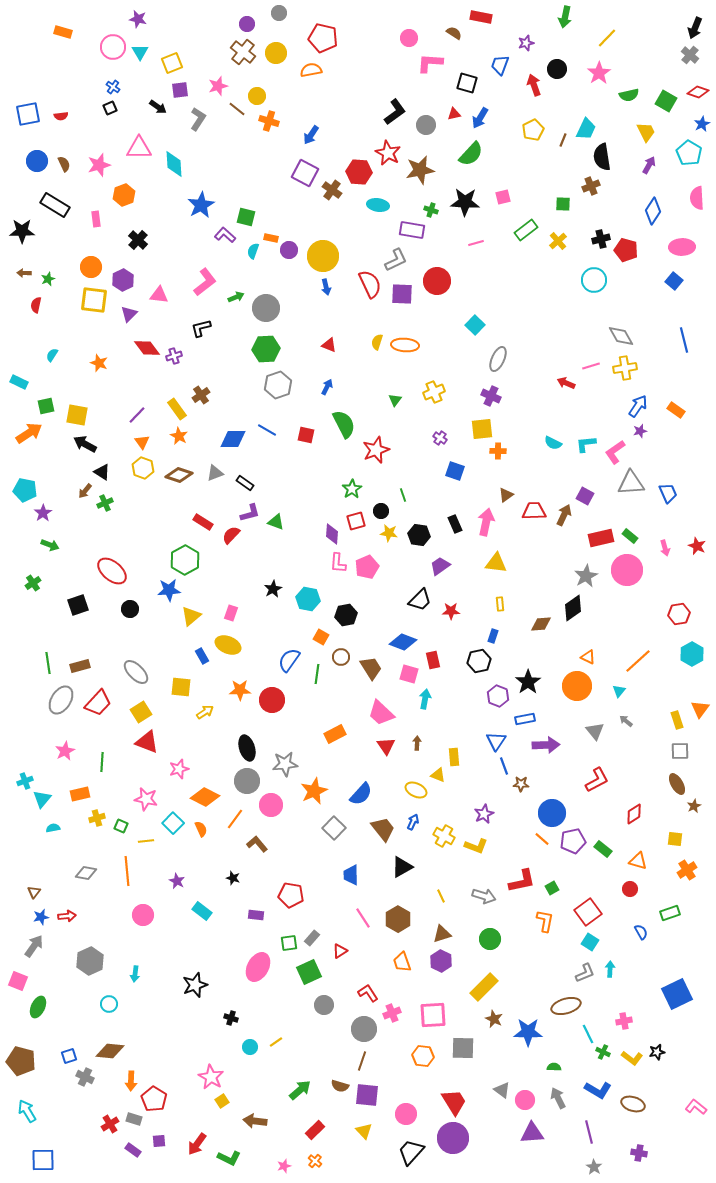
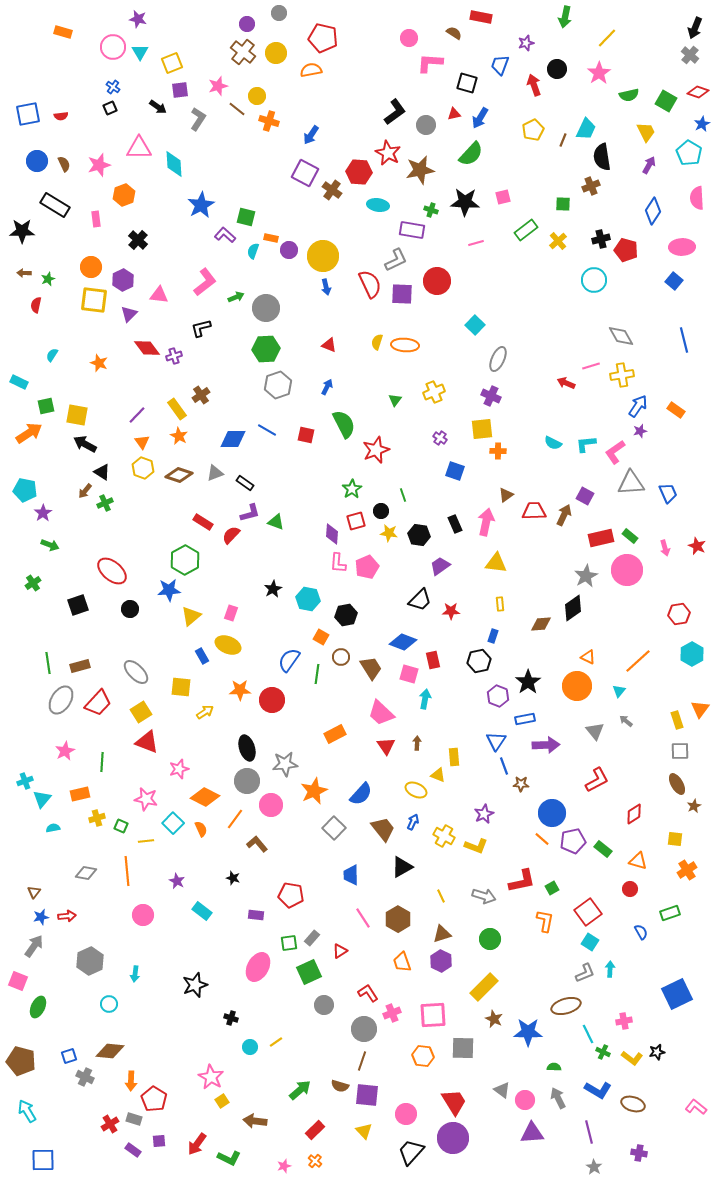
yellow cross at (625, 368): moved 3 px left, 7 px down
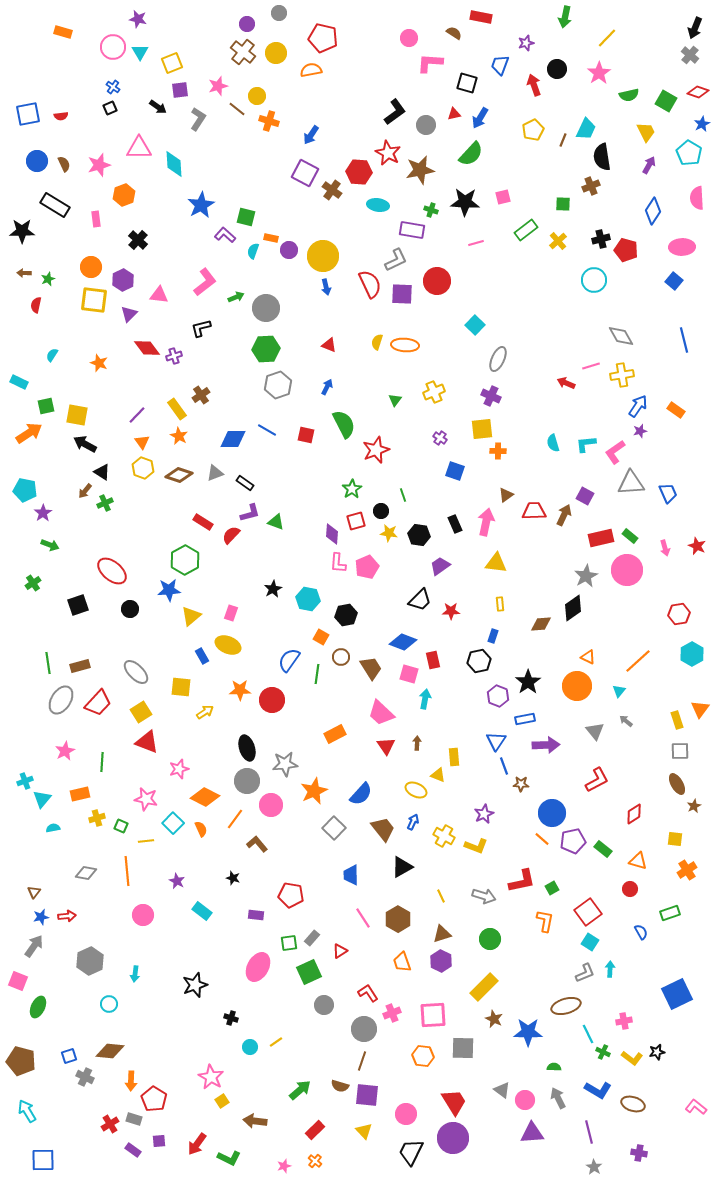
cyan semicircle at (553, 443): rotated 48 degrees clockwise
black trapezoid at (411, 1152): rotated 16 degrees counterclockwise
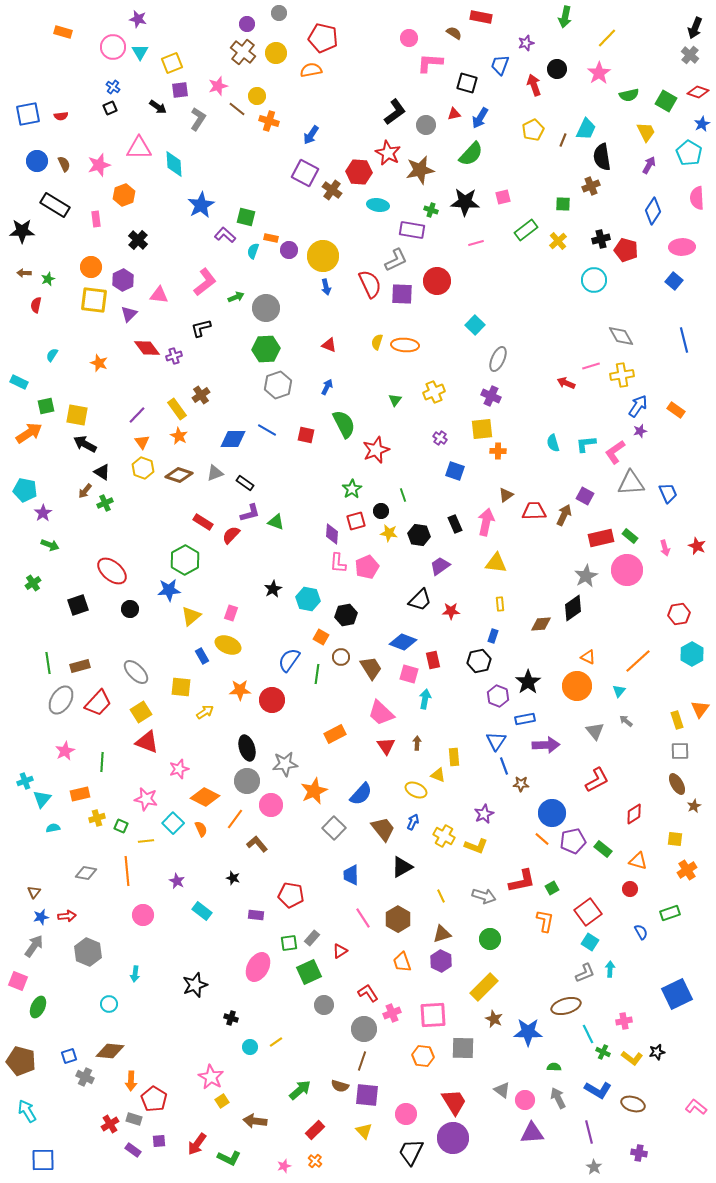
gray hexagon at (90, 961): moved 2 px left, 9 px up; rotated 12 degrees counterclockwise
